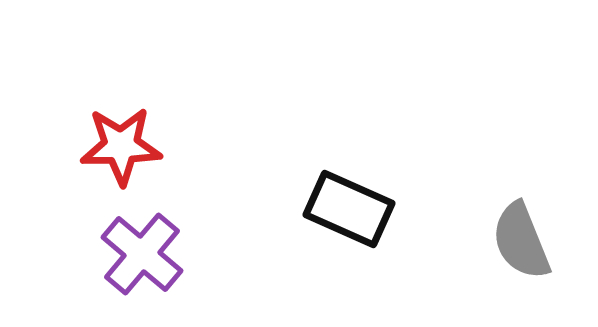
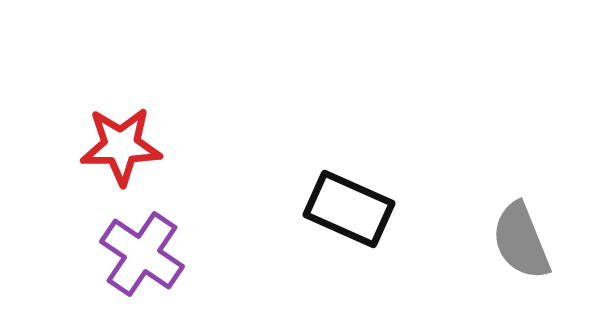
purple cross: rotated 6 degrees counterclockwise
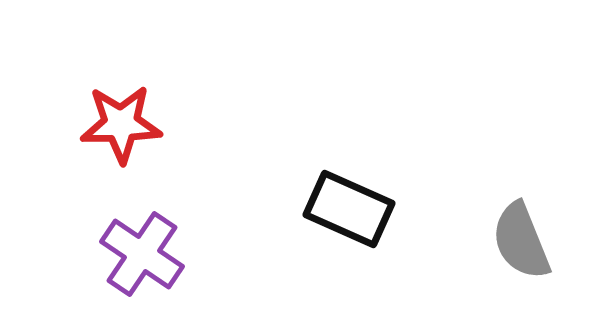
red star: moved 22 px up
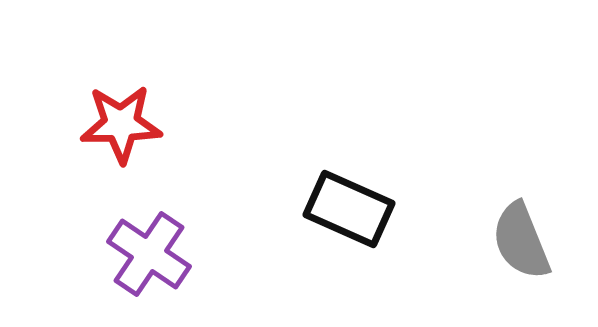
purple cross: moved 7 px right
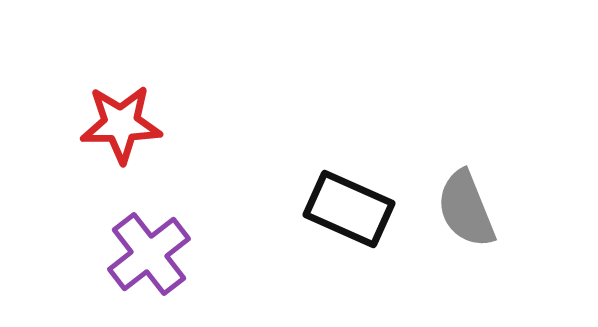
gray semicircle: moved 55 px left, 32 px up
purple cross: rotated 18 degrees clockwise
